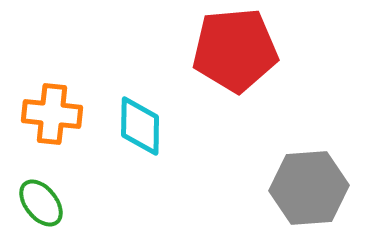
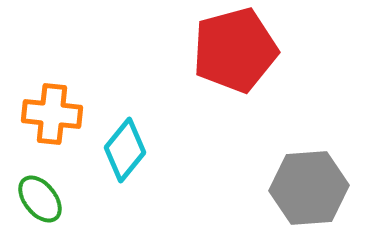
red pentagon: rotated 10 degrees counterclockwise
cyan diamond: moved 15 px left, 24 px down; rotated 38 degrees clockwise
green ellipse: moved 1 px left, 4 px up
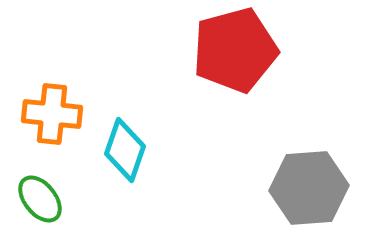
cyan diamond: rotated 20 degrees counterclockwise
